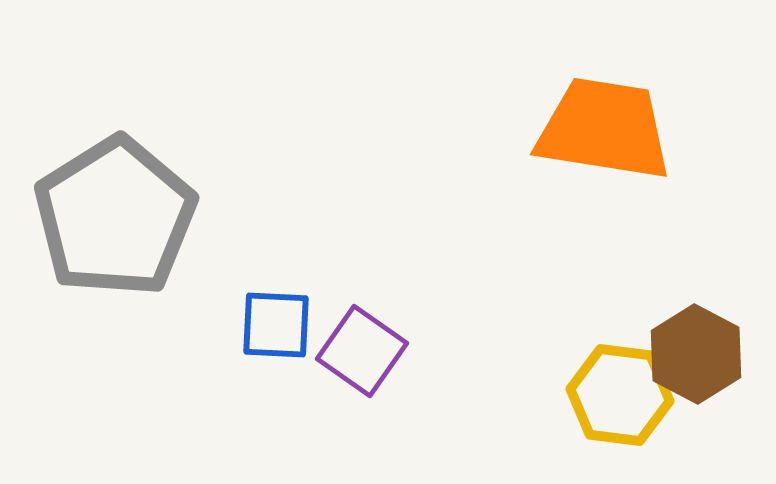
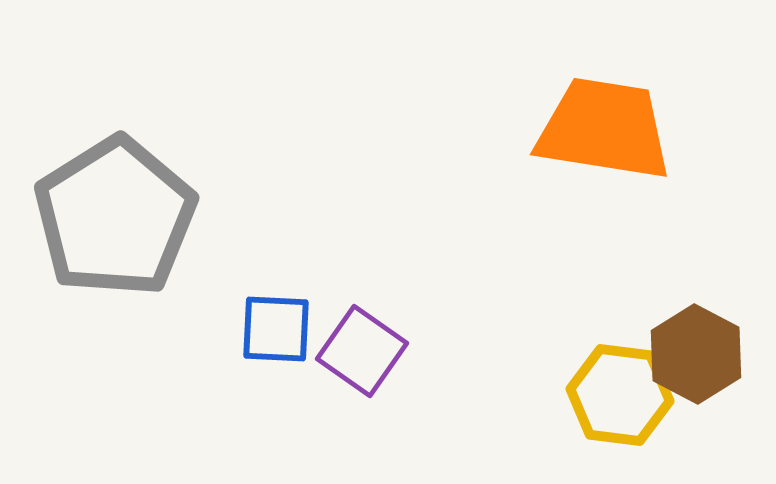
blue square: moved 4 px down
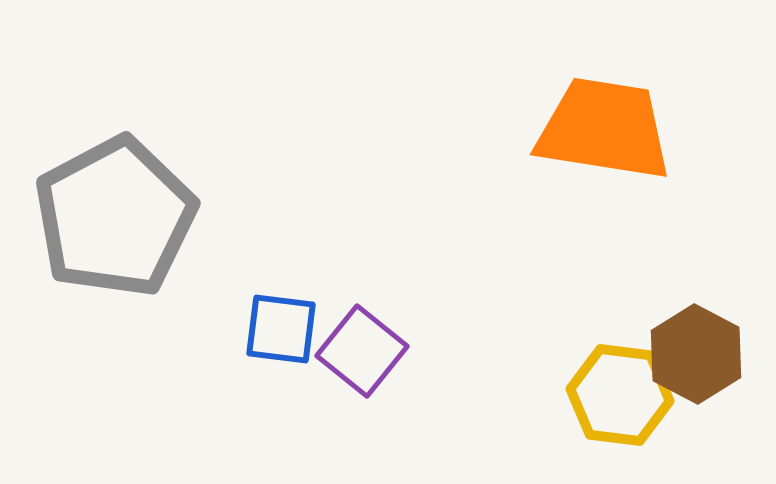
gray pentagon: rotated 4 degrees clockwise
blue square: moved 5 px right; rotated 4 degrees clockwise
purple square: rotated 4 degrees clockwise
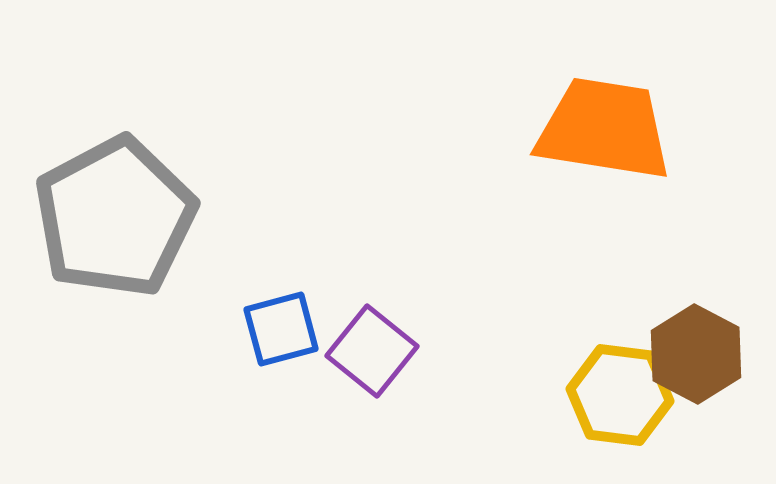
blue square: rotated 22 degrees counterclockwise
purple square: moved 10 px right
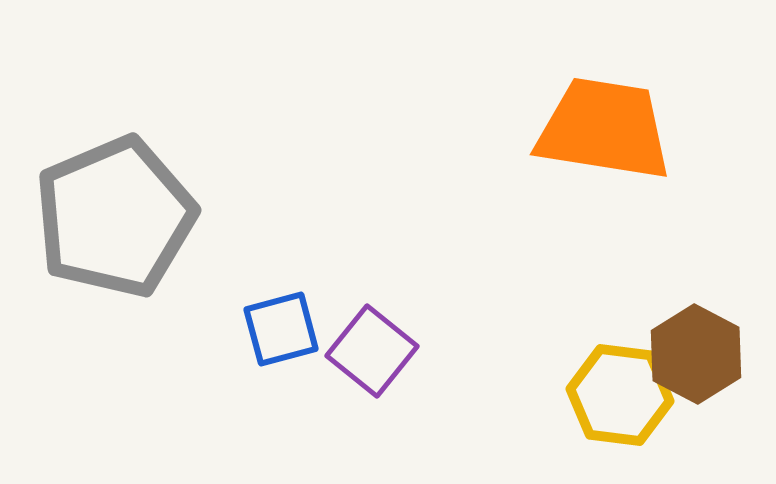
gray pentagon: rotated 5 degrees clockwise
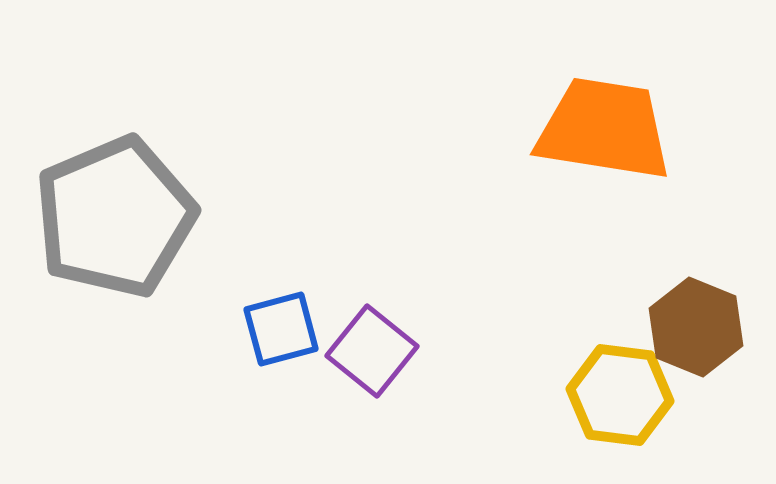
brown hexagon: moved 27 px up; rotated 6 degrees counterclockwise
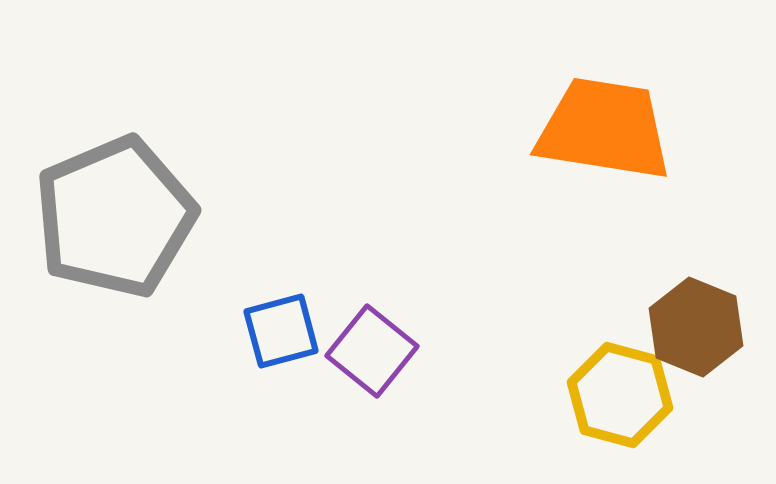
blue square: moved 2 px down
yellow hexagon: rotated 8 degrees clockwise
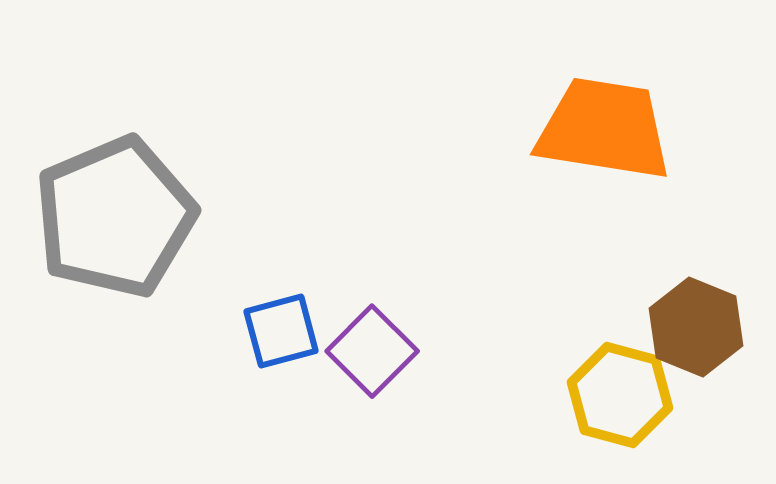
purple square: rotated 6 degrees clockwise
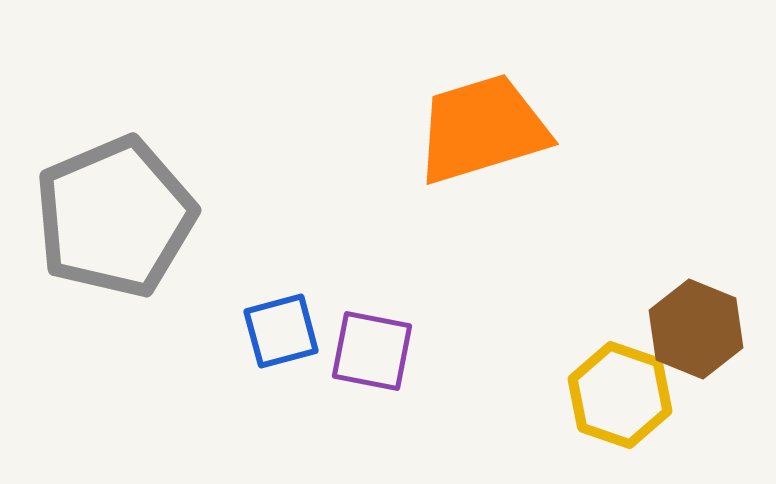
orange trapezoid: moved 122 px left; rotated 26 degrees counterclockwise
brown hexagon: moved 2 px down
purple square: rotated 34 degrees counterclockwise
yellow hexagon: rotated 4 degrees clockwise
